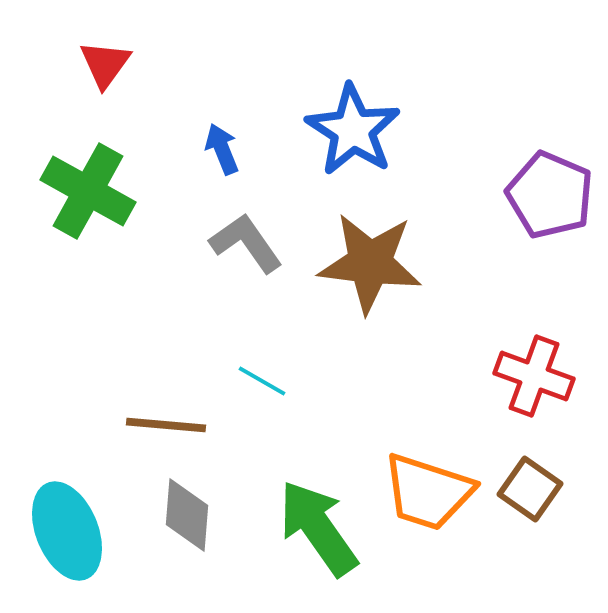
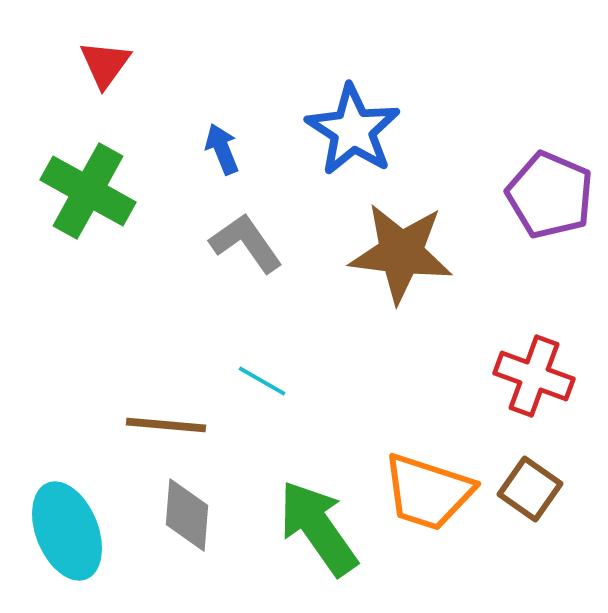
brown star: moved 31 px right, 10 px up
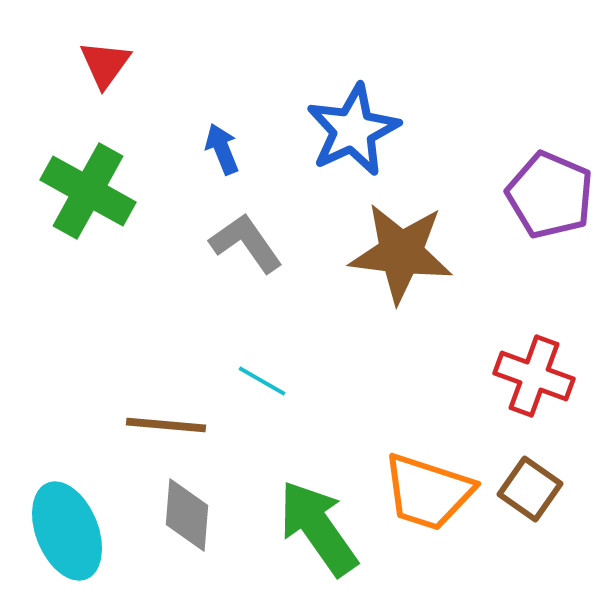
blue star: rotated 14 degrees clockwise
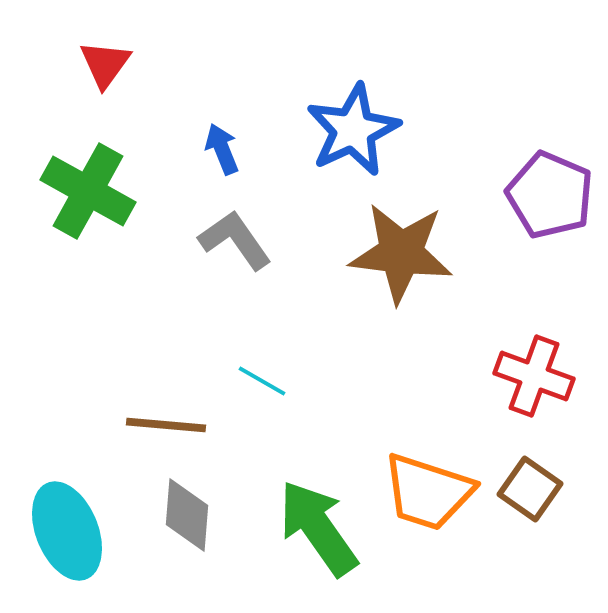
gray L-shape: moved 11 px left, 3 px up
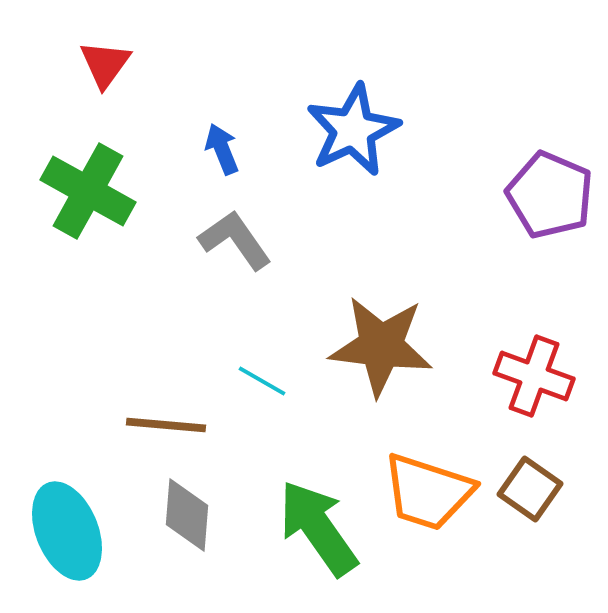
brown star: moved 20 px left, 93 px down
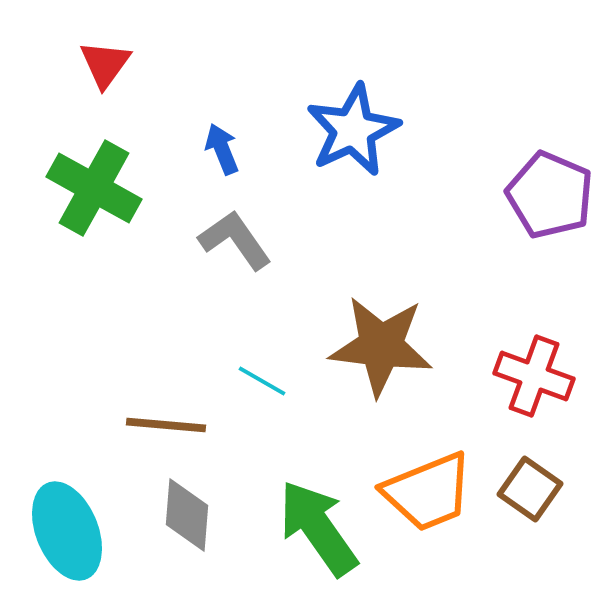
green cross: moved 6 px right, 3 px up
orange trapezoid: rotated 40 degrees counterclockwise
